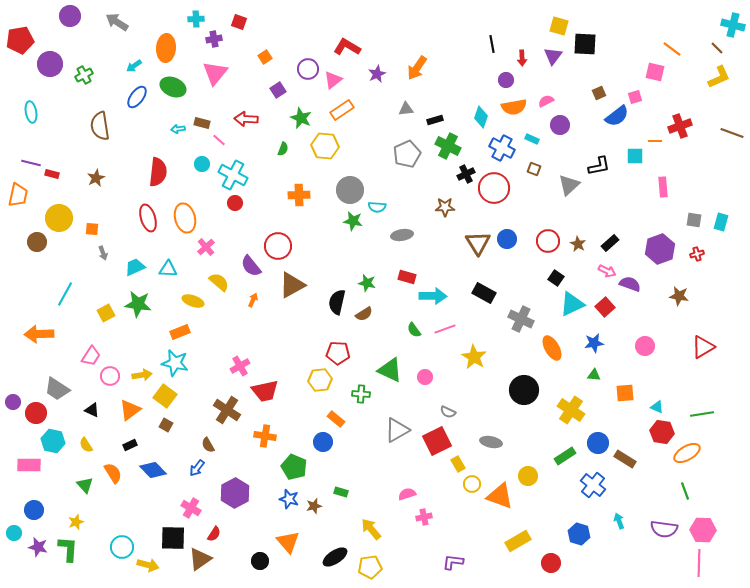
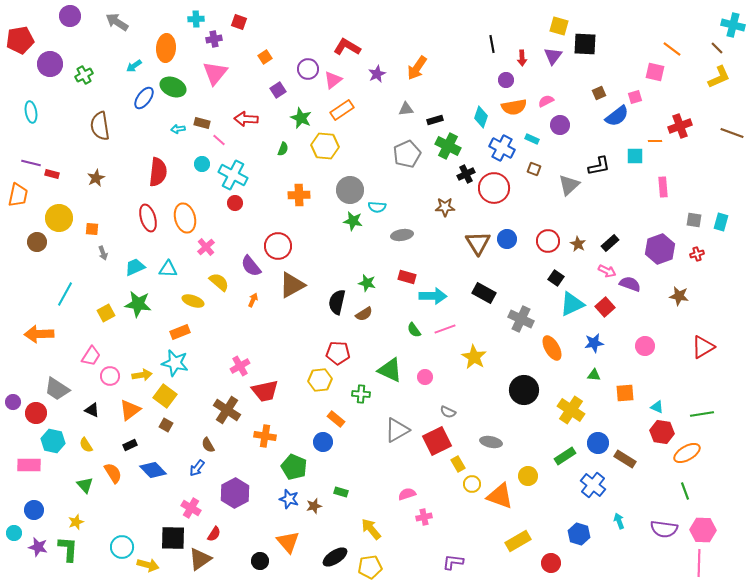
blue ellipse at (137, 97): moved 7 px right, 1 px down
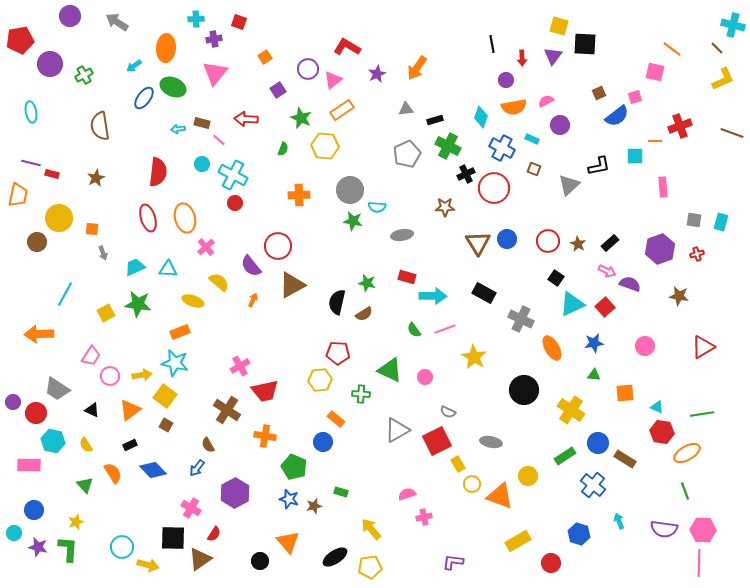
yellow L-shape at (719, 77): moved 4 px right, 2 px down
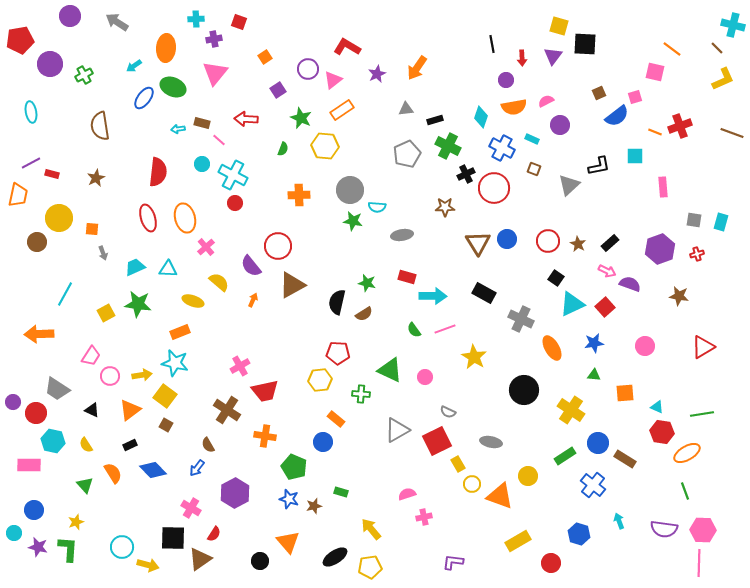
orange line at (655, 141): moved 9 px up; rotated 24 degrees clockwise
purple line at (31, 163): rotated 42 degrees counterclockwise
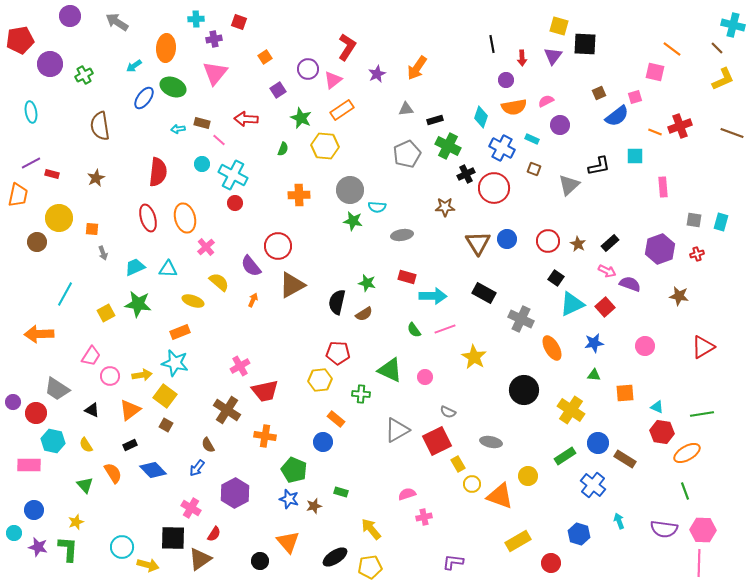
red L-shape at (347, 47): rotated 92 degrees clockwise
green pentagon at (294, 467): moved 3 px down
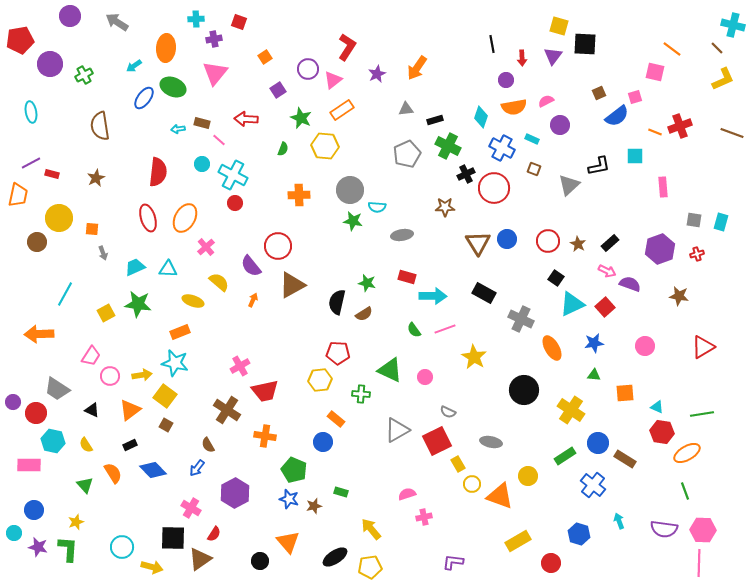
orange ellipse at (185, 218): rotated 44 degrees clockwise
yellow arrow at (148, 565): moved 4 px right, 2 px down
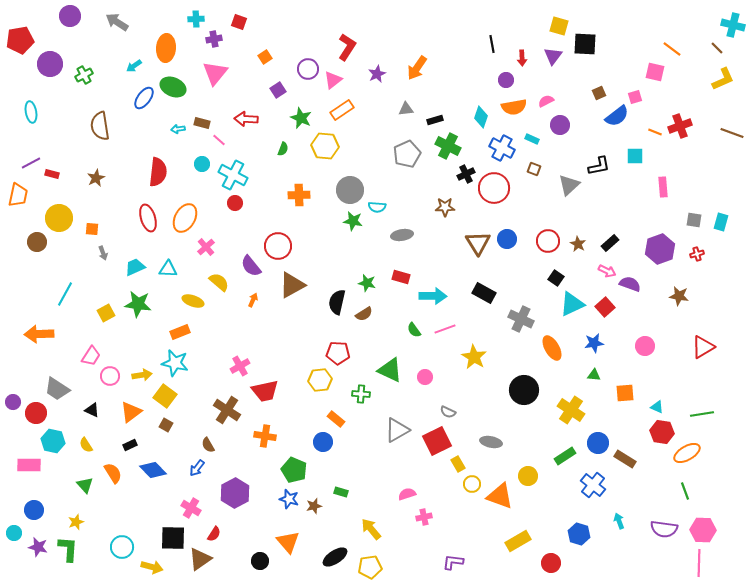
red rectangle at (407, 277): moved 6 px left
orange triangle at (130, 410): moved 1 px right, 2 px down
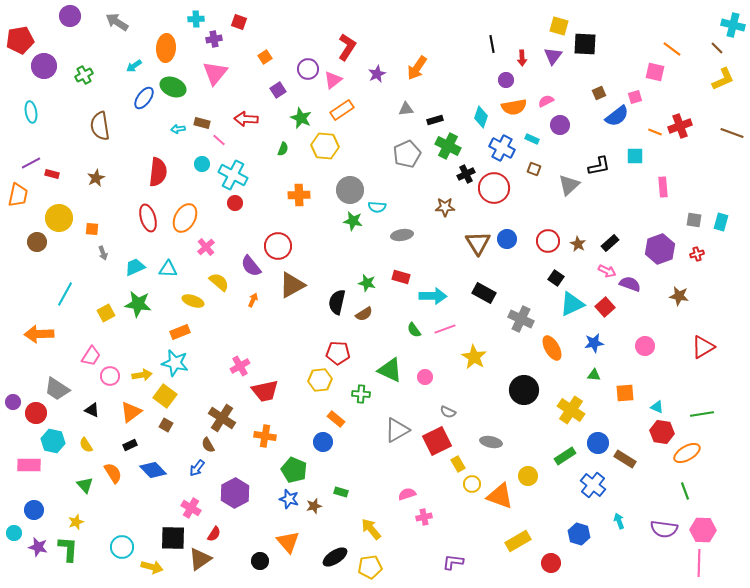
purple circle at (50, 64): moved 6 px left, 2 px down
brown cross at (227, 410): moved 5 px left, 8 px down
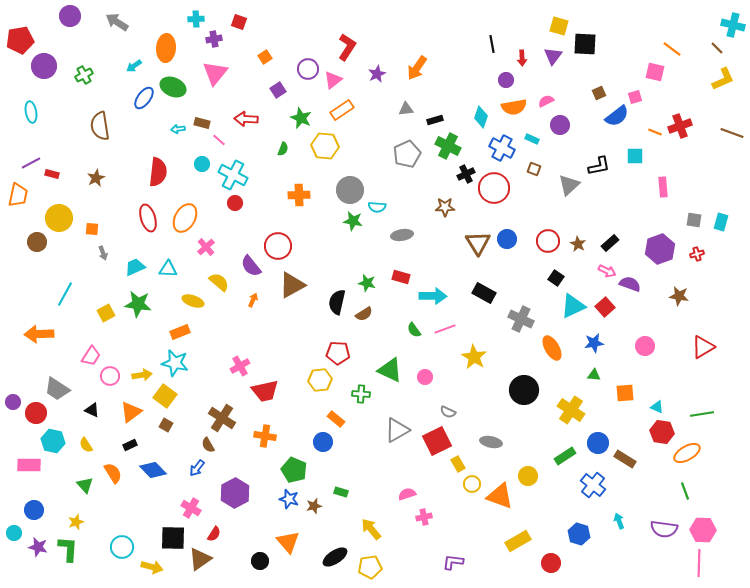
cyan triangle at (572, 304): moved 1 px right, 2 px down
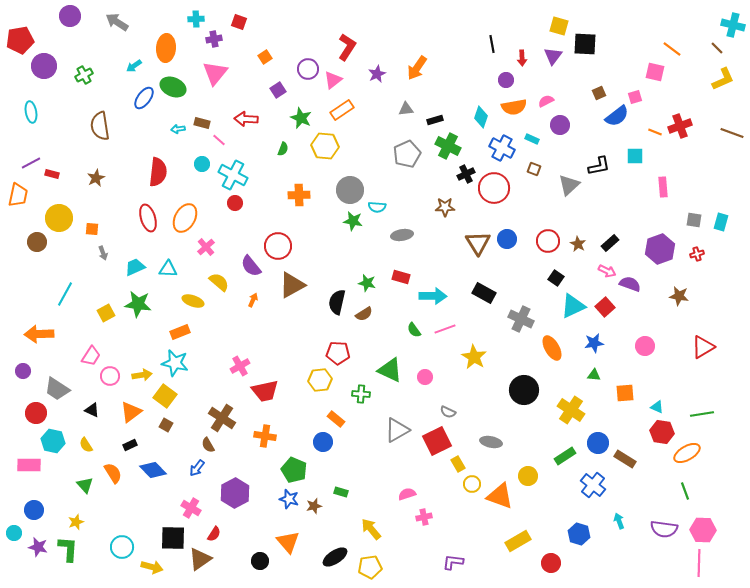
purple circle at (13, 402): moved 10 px right, 31 px up
